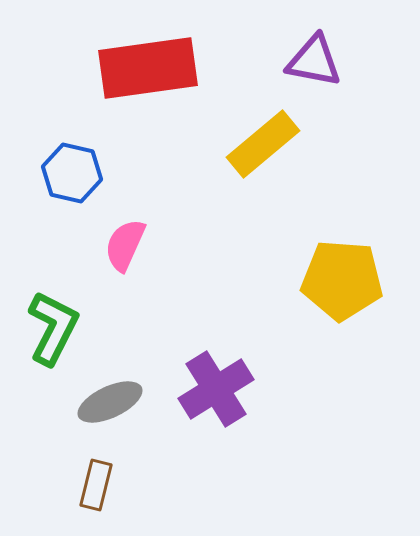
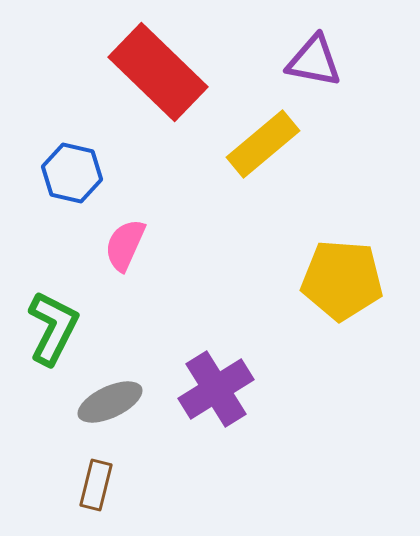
red rectangle: moved 10 px right, 4 px down; rotated 52 degrees clockwise
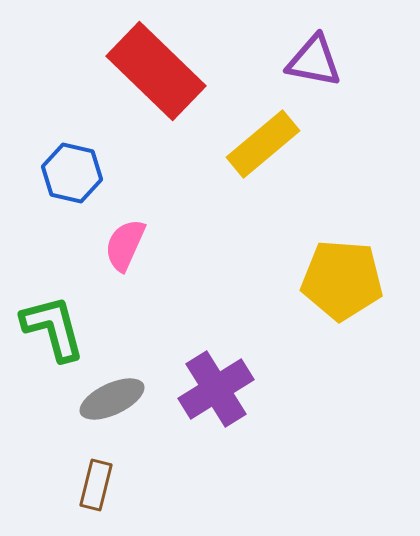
red rectangle: moved 2 px left, 1 px up
green L-shape: rotated 42 degrees counterclockwise
gray ellipse: moved 2 px right, 3 px up
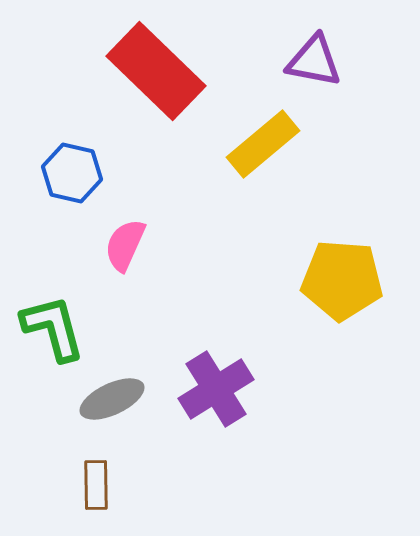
brown rectangle: rotated 15 degrees counterclockwise
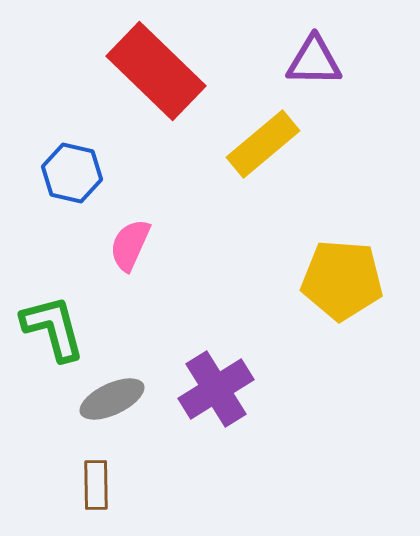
purple triangle: rotated 10 degrees counterclockwise
pink semicircle: moved 5 px right
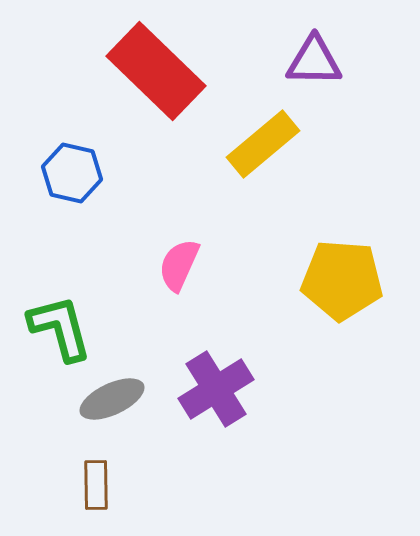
pink semicircle: moved 49 px right, 20 px down
green L-shape: moved 7 px right
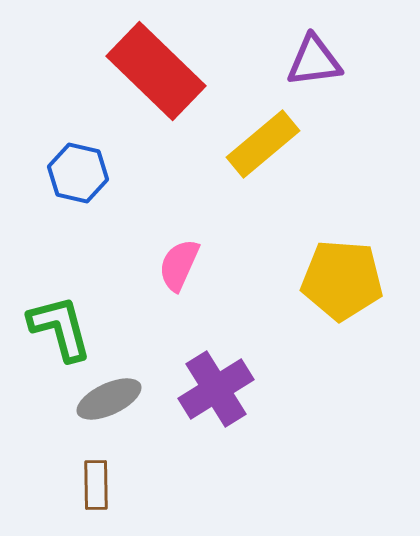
purple triangle: rotated 8 degrees counterclockwise
blue hexagon: moved 6 px right
gray ellipse: moved 3 px left
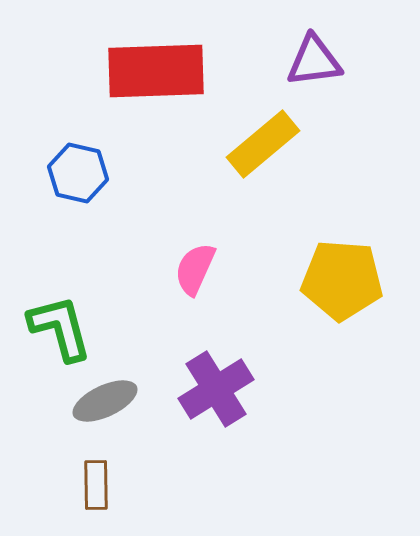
red rectangle: rotated 46 degrees counterclockwise
pink semicircle: moved 16 px right, 4 px down
gray ellipse: moved 4 px left, 2 px down
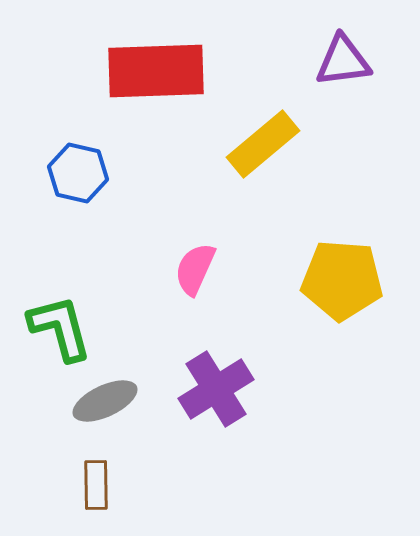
purple triangle: moved 29 px right
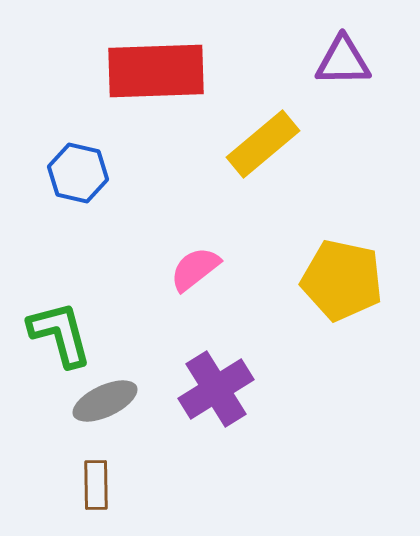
purple triangle: rotated 6 degrees clockwise
pink semicircle: rotated 28 degrees clockwise
yellow pentagon: rotated 8 degrees clockwise
green L-shape: moved 6 px down
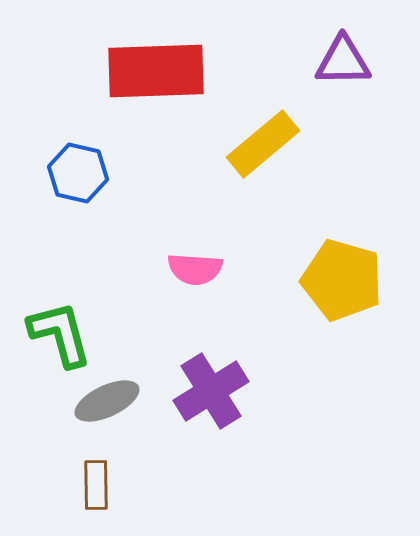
pink semicircle: rotated 138 degrees counterclockwise
yellow pentagon: rotated 4 degrees clockwise
purple cross: moved 5 px left, 2 px down
gray ellipse: moved 2 px right
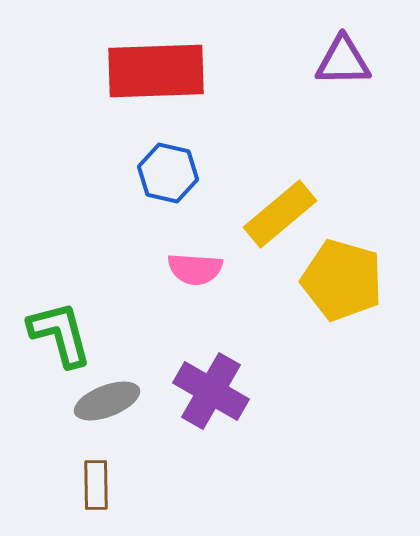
yellow rectangle: moved 17 px right, 70 px down
blue hexagon: moved 90 px right
purple cross: rotated 28 degrees counterclockwise
gray ellipse: rotated 4 degrees clockwise
